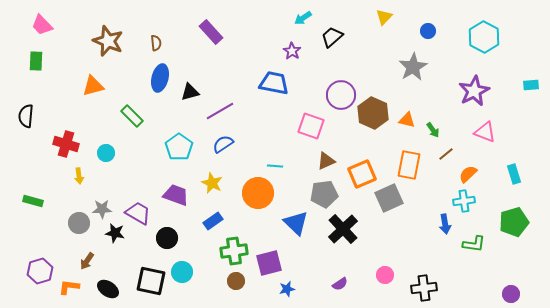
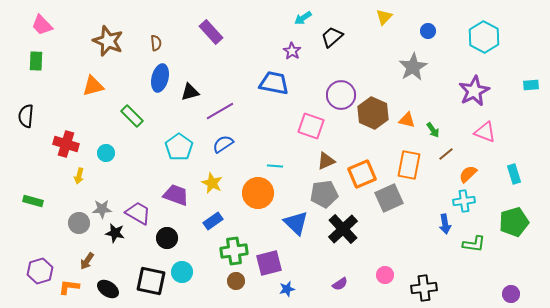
yellow arrow at (79, 176): rotated 21 degrees clockwise
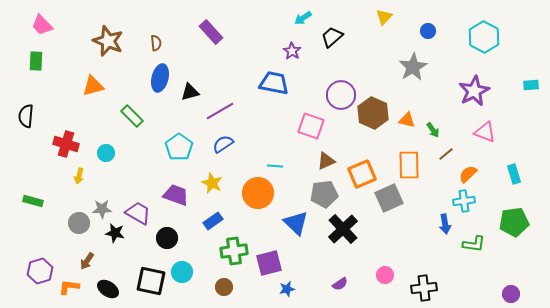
orange rectangle at (409, 165): rotated 12 degrees counterclockwise
green pentagon at (514, 222): rotated 8 degrees clockwise
brown circle at (236, 281): moved 12 px left, 6 px down
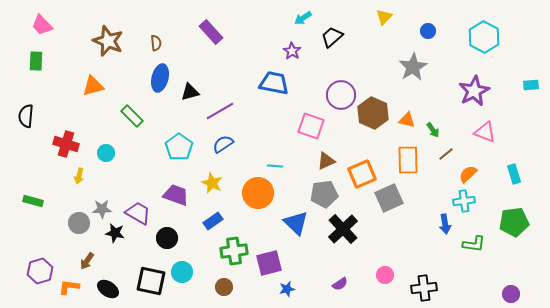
orange rectangle at (409, 165): moved 1 px left, 5 px up
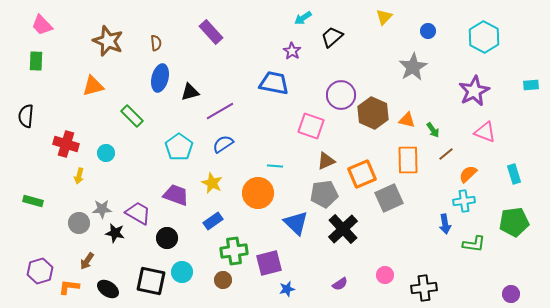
brown circle at (224, 287): moved 1 px left, 7 px up
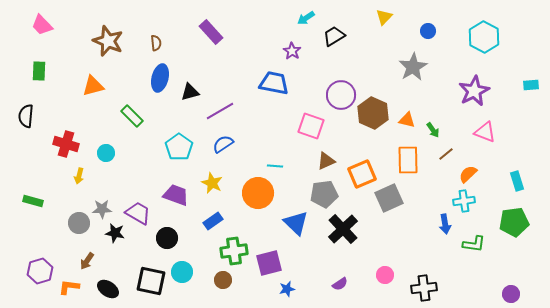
cyan arrow at (303, 18): moved 3 px right
black trapezoid at (332, 37): moved 2 px right, 1 px up; rotated 10 degrees clockwise
green rectangle at (36, 61): moved 3 px right, 10 px down
cyan rectangle at (514, 174): moved 3 px right, 7 px down
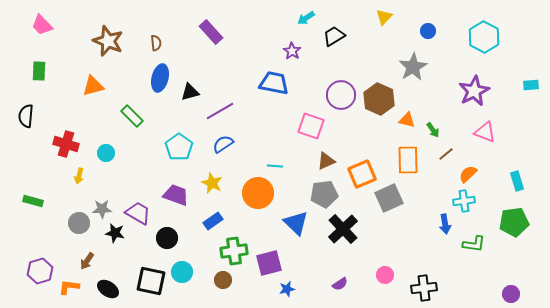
brown hexagon at (373, 113): moved 6 px right, 14 px up
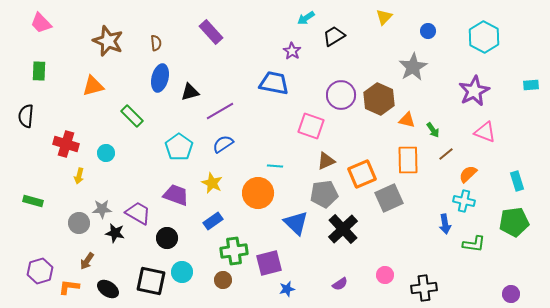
pink trapezoid at (42, 25): moved 1 px left, 2 px up
cyan cross at (464, 201): rotated 20 degrees clockwise
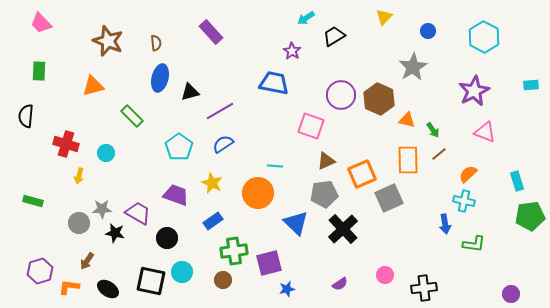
brown line at (446, 154): moved 7 px left
green pentagon at (514, 222): moved 16 px right, 6 px up
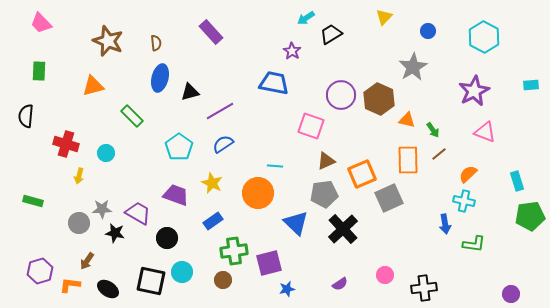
black trapezoid at (334, 36): moved 3 px left, 2 px up
orange L-shape at (69, 287): moved 1 px right, 2 px up
